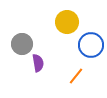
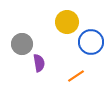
blue circle: moved 3 px up
purple semicircle: moved 1 px right
orange line: rotated 18 degrees clockwise
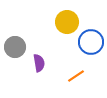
gray circle: moved 7 px left, 3 px down
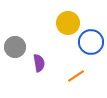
yellow circle: moved 1 px right, 1 px down
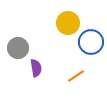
gray circle: moved 3 px right, 1 px down
purple semicircle: moved 3 px left, 5 px down
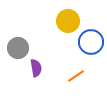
yellow circle: moved 2 px up
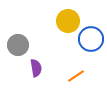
blue circle: moved 3 px up
gray circle: moved 3 px up
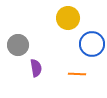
yellow circle: moved 3 px up
blue circle: moved 1 px right, 5 px down
orange line: moved 1 px right, 2 px up; rotated 36 degrees clockwise
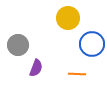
purple semicircle: rotated 30 degrees clockwise
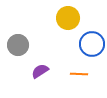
purple semicircle: moved 4 px right, 3 px down; rotated 144 degrees counterclockwise
orange line: moved 2 px right
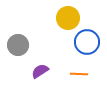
blue circle: moved 5 px left, 2 px up
